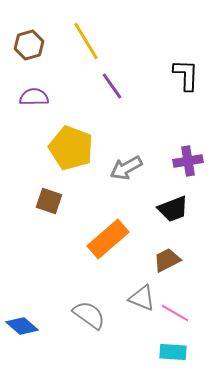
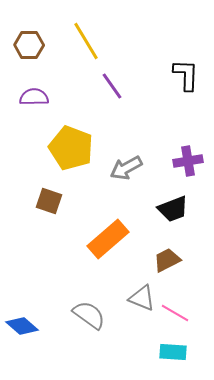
brown hexagon: rotated 16 degrees clockwise
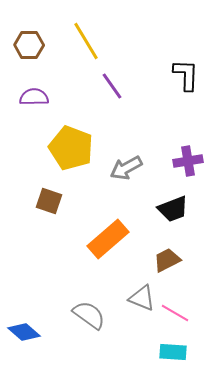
blue diamond: moved 2 px right, 6 px down
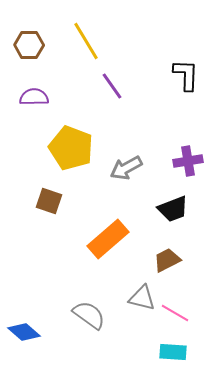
gray triangle: rotated 8 degrees counterclockwise
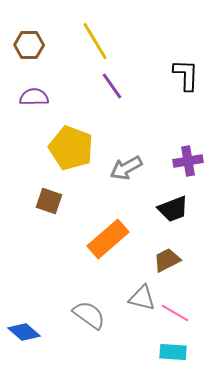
yellow line: moved 9 px right
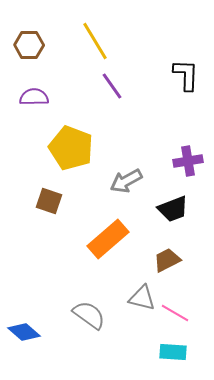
gray arrow: moved 13 px down
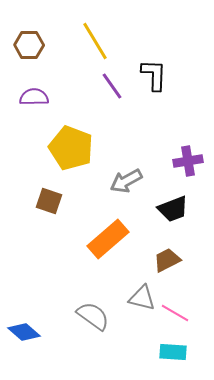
black L-shape: moved 32 px left
gray semicircle: moved 4 px right, 1 px down
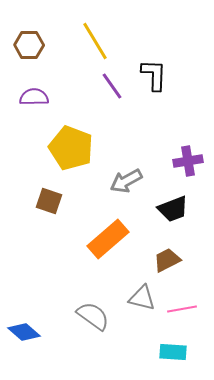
pink line: moved 7 px right, 4 px up; rotated 40 degrees counterclockwise
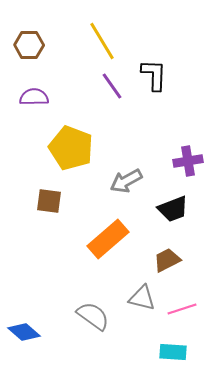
yellow line: moved 7 px right
brown square: rotated 12 degrees counterclockwise
pink line: rotated 8 degrees counterclockwise
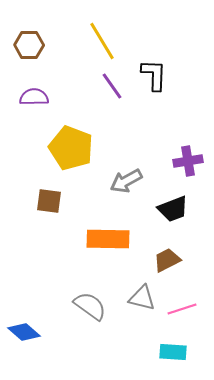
orange rectangle: rotated 42 degrees clockwise
gray semicircle: moved 3 px left, 10 px up
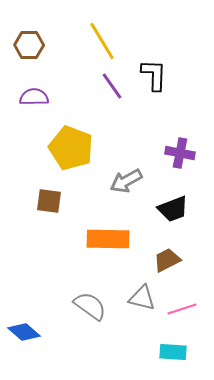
purple cross: moved 8 px left, 8 px up; rotated 20 degrees clockwise
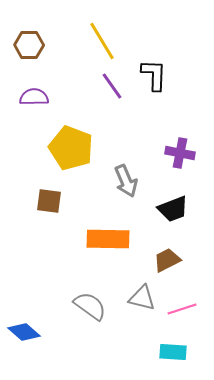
gray arrow: rotated 84 degrees counterclockwise
